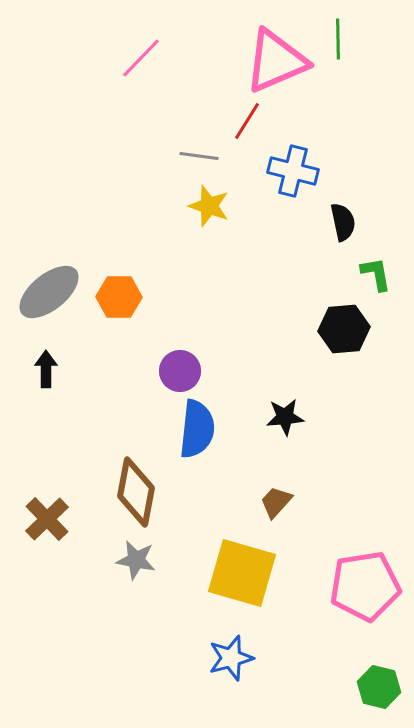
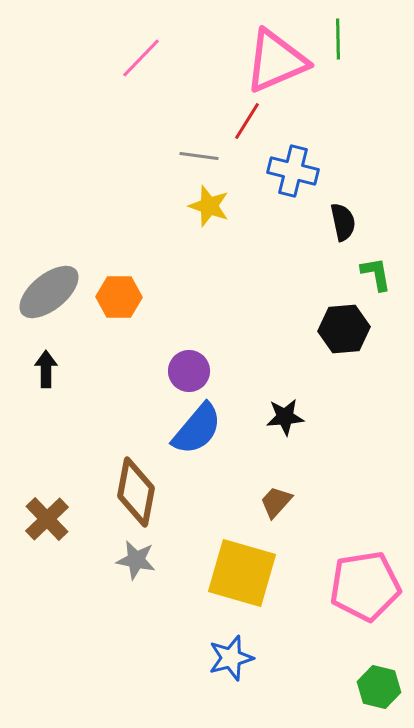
purple circle: moved 9 px right
blue semicircle: rotated 34 degrees clockwise
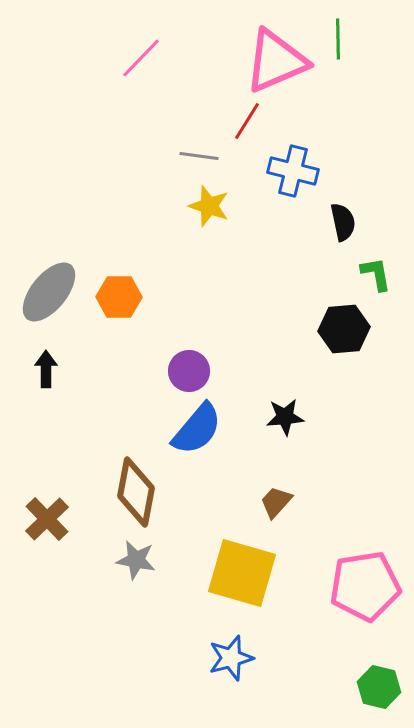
gray ellipse: rotated 12 degrees counterclockwise
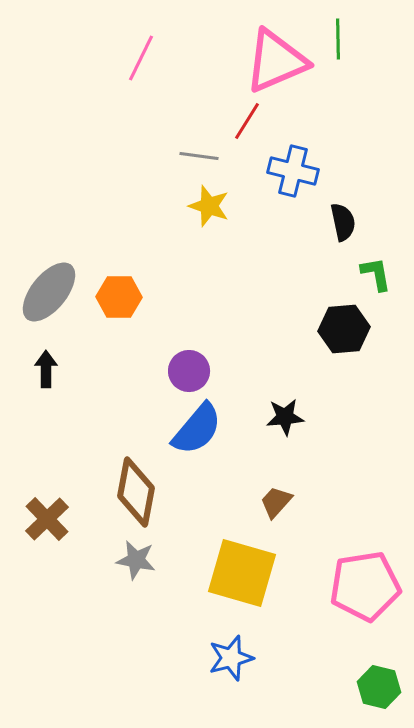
pink line: rotated 18 degrees counterclockwise
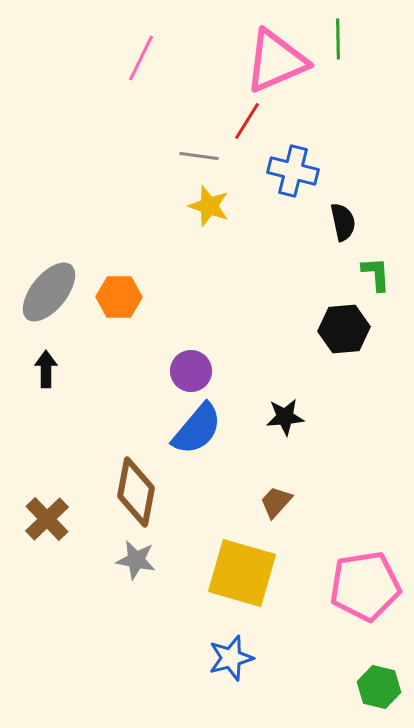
green L-shape: rotated 6 degrees clockwise
purple circle: moved 2 px right
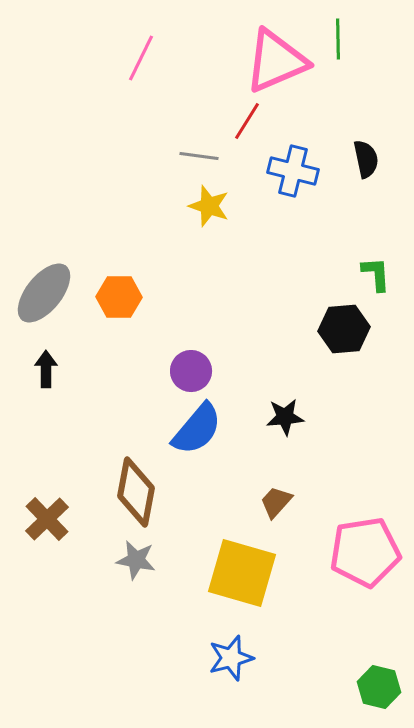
black semicircle: moved 23 px right, 63 px up
gray ellipse: moved 5 px left, 1 px down
pink pentagon: moved 34 px up
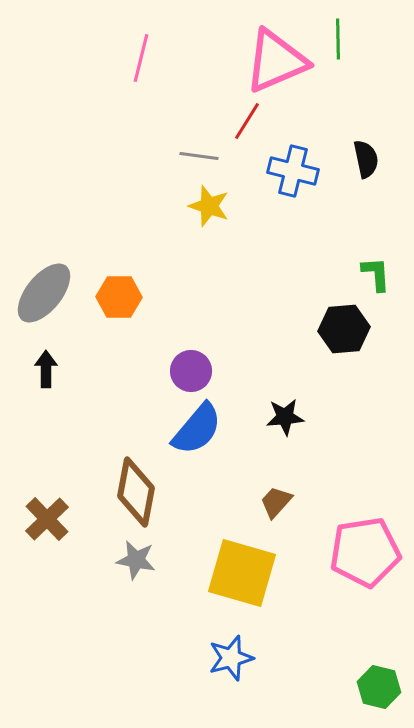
pink line: rotated 12 degrees counterclockwise
